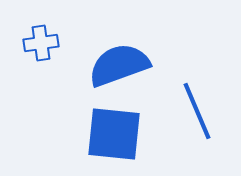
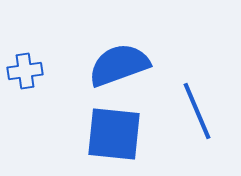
blue cross: moved 16 px left, 28 px down
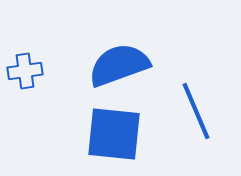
blue line: moved 1 px left
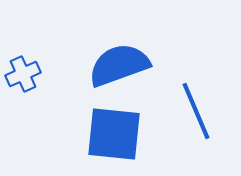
blue cross: moved 2 px left, 3 px down; rotated 16 degrees counterclockwise
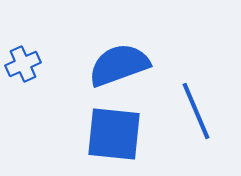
blue cross: moved 10 px up
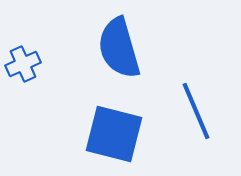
blue semicircle: moved 17 px up; rotated 86 degrees counterclockwise
blue square: rotated 8 degrees clockwise
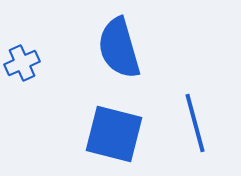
blue cross: moved 1 px left, 1 px up
blue line: moved 1 px left, 12 px down; rotated 8 degrees clockwise
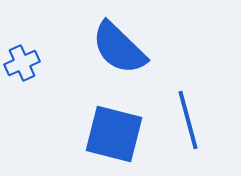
blue semicircle: rotated 30 degrees counterclockwise
blue line: moved 7 px left, 3 px up
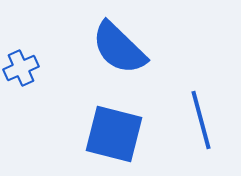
blue cross: moved 1 px left, 5 px down
blue line: moved 13 px right
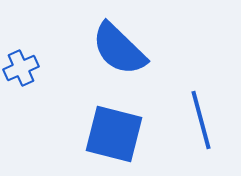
blue semicircle: moved 1 px down
